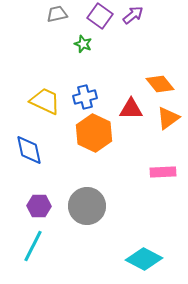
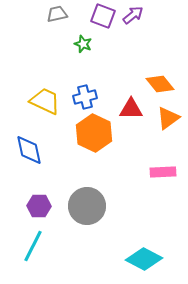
purple square: moved 3 px right; rotated 15 degrees counterclockwise
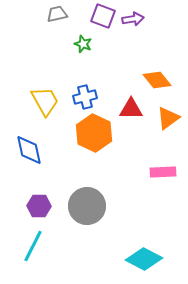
purple arrow: moved 4 px down; rotated 30 degrees clockwise
orange diamond: moved 3 px left, 4 px up
yellow trapezoid: rotated 36 degrees clockwise
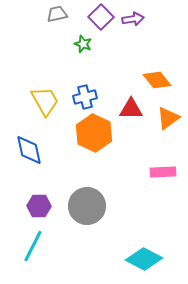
purple square: moved 2 px left, 1 px down; rotated 25 degrees clockwise
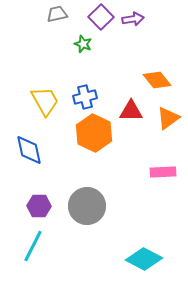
red triangle: moved 2 px down
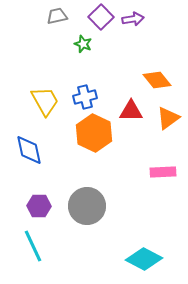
gray trapezoid: moved 2 px down
cyan line: rotated 52 degrees counterclockwise
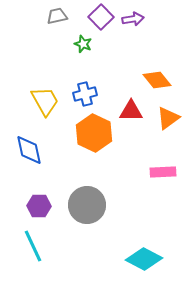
blue cross: moved 3 px up
gray circle: moved 1 px up
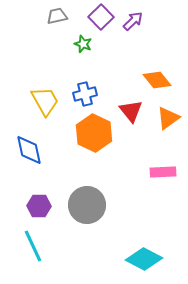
purple arrow: moved 2 px down; rotated 35 degrees counterclockwise
red triangle: rotated 50 degrees clockwise
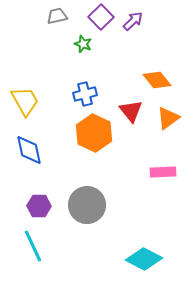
yellow trapezoid: moved 20 px left
